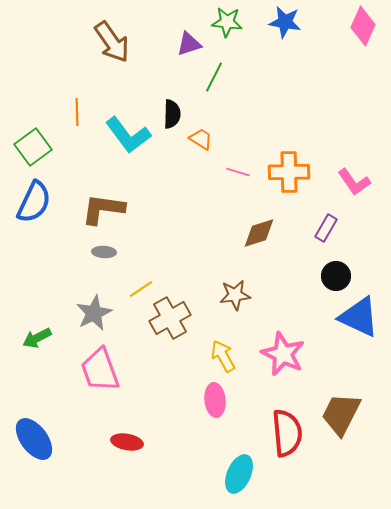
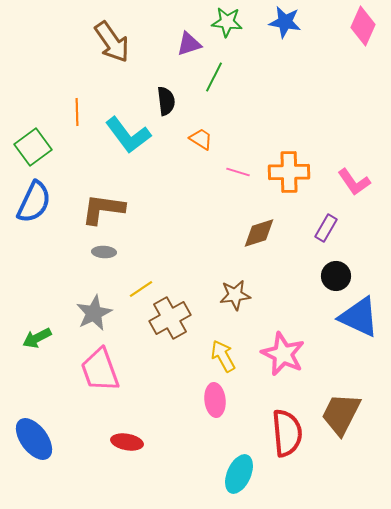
black semicircle: moved 6 px left, 13 px up; rotated 8 degrees counterclockwise
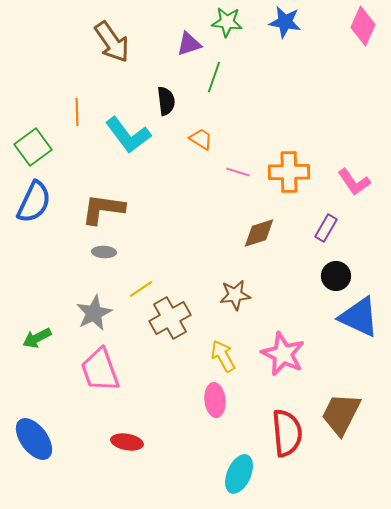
green line: rotated 8 degrees counterclockwise
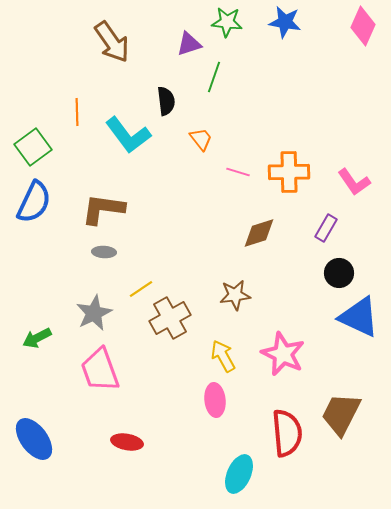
orange trapezoid: rotated 20 degrees clockwise
black circle: moved 3 px right, 3 px up
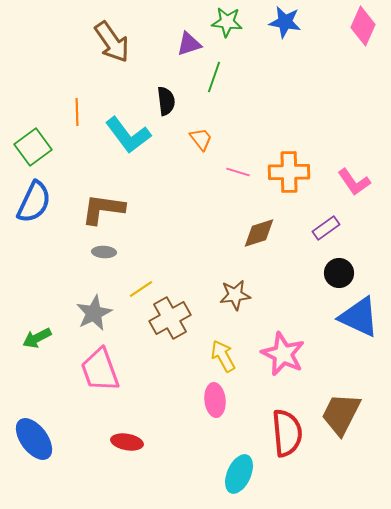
purple rectangle: rotated 24 degrees clockwise
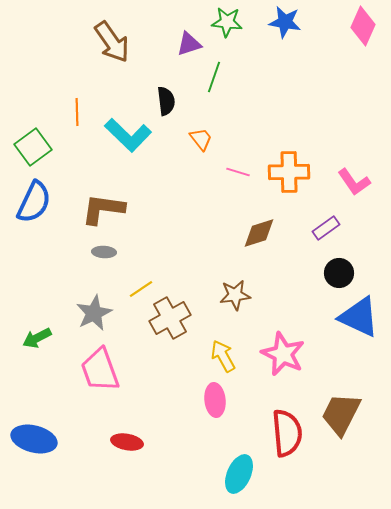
cyan L-shape: rotated 9 degrees counterclockwise
blue ellipse: rotated 39 degrees counterclockwise
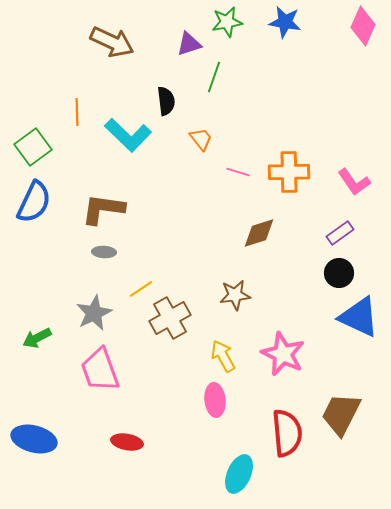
green star: rotated 16 degrees counterclockwise
brown arrow: rotated 30 degrees counterclockwise
purple rectangle: moved 14 px right, 5 px down
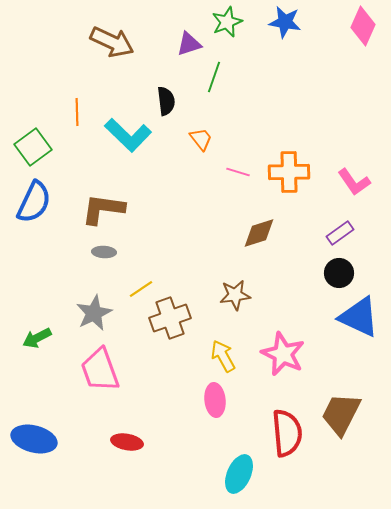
green star: rotated 12 degrees counterclockwise
brown cross: rotated 9 degrees clockwise
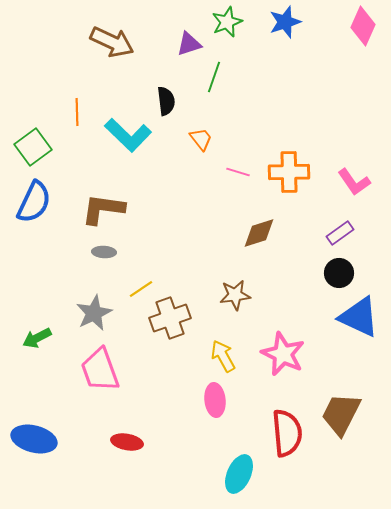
blue star: rotated 28 degrees counterclockwise
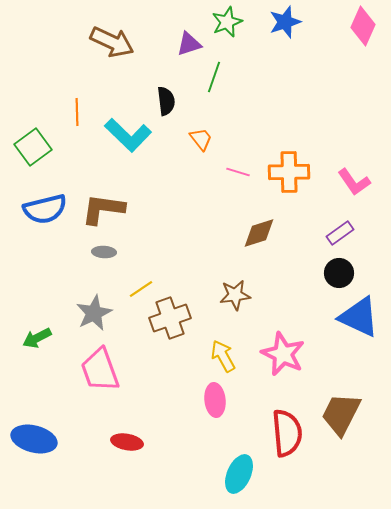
blue semicircle: moved 11 px right, 7 px down; rotated 51 degrees clockwise
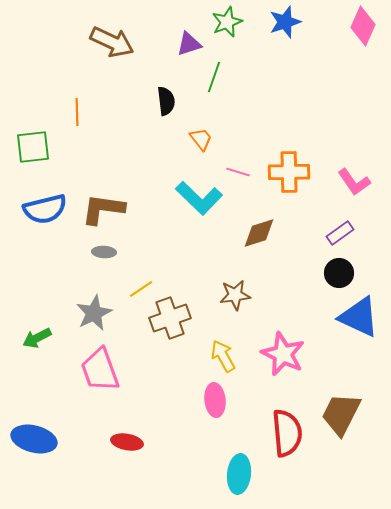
cyan L-shape: moved 71 px right, 63 px down
green square: rotated 30 degrees clockwise
cyan ellipse: rotated 18 degrees counterclockwise
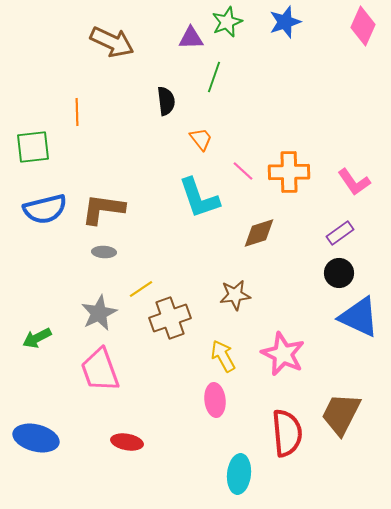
purple triangle: moved 2 px right, 6 px up; rotated 16 degrees clockwise
pink line: moved 5 px right, 1 px up; rotated 25 degrees clockwise
cyan L-shape: rotated 27 degrees clockwise
gray star: moved 5 px right
blue ellipse: moved 2 px right, 1 px up
